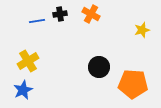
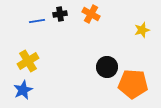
black circle: moved 8 px right
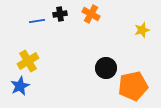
black circle: moved 1 px left, 1 px down
orange pentagon: moved 2 px down; rotated 16 degrees counterclockwise
blue star: moved 3 px left, 4 px up
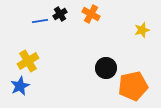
black cross: rotated 24 degrees counterclockwise
blue line: moved 3 px right
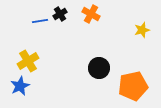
black circle: moved 7 px left
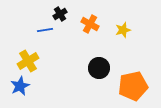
orange cross: moved 1 px left, 10 px down
blue line: moved 5 px right, 9 px down
yellow star: moved 19 px left
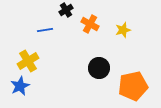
black cross: moved 6 px right, 4 px up
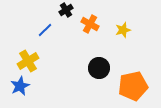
blue line: rotated 35 degrees counterclockwise
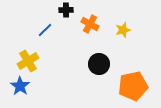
black cross: rotated 32 degrees clockwise
black circle: moved 4 px up
blue star: rotated 12 degrees counterclockwise
